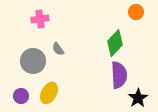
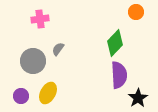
gray semicircle: rotated 72 degrees clockwise
yellow ellipse: moved 1 px left
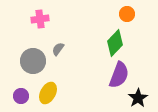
orange circle: moved 9 px left, 2 px down
purple semicircle: rotated 24 degrees clockwise
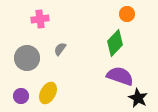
gray semicircle: moved 2 px right
gray circle: moved 6 px left, 3 px up
purple semicircle: moved 1 px right, 1 px down; rotated 92 degrees counterclockwise
black star: rotated 12 degrees counterclockwise
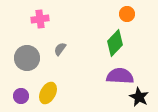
purple semicircle: rotated 16 degrees counterclockwise
black star: moved 1 px right, 1 px up
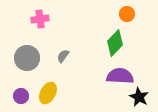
gray semicircle: moved 3 px right, 7 px down
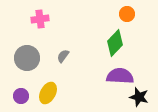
black star: rotated 12 degrees counterclockwise
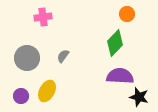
pink cross: moved 3 px right, 2 px up
yellow ellipse: moved 1 px left, 2 px up
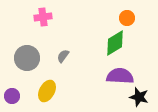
orange circle: moved 4 px down
green diamond: rotated 16 degrees clockwise
purple circle: moved 9 px left
